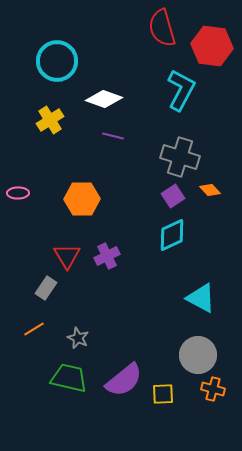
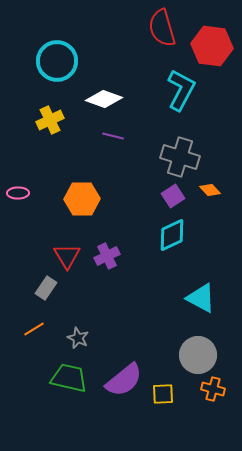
yellow cross: rotated 8 degrees clockwise
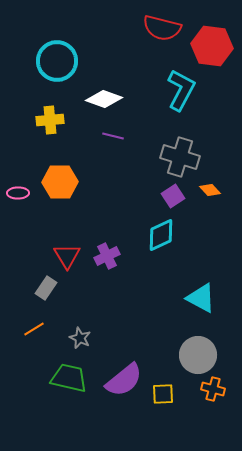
red semicircle: rotated 60 degrees counterclockwise
yellow cross: rotated 20 degrees clockwise
orange hexagon: moved 22 px left, 17 px up
cyan diamond: moved 11 px left
gray star: moved 2 px right
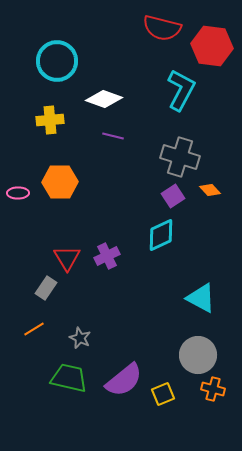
red triangle: moved 2 px down
yellow square: rotated 20 degrees counterclockwise
